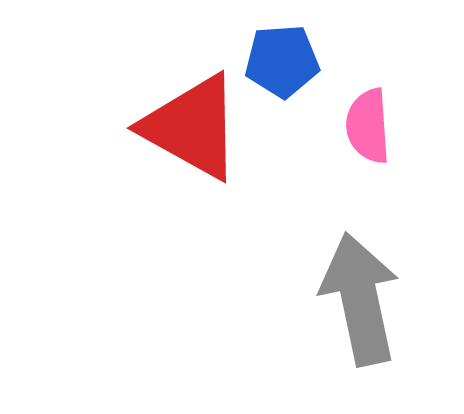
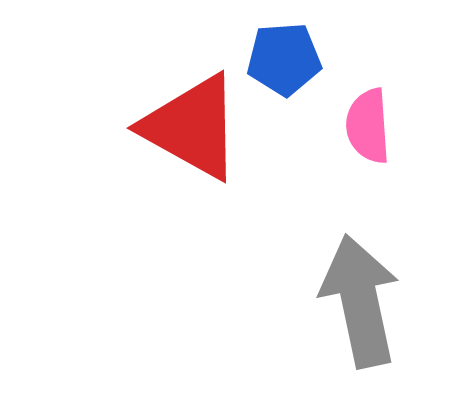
blue pentagon: moved 2 px right, 2 px up
gray arrow: moved 2 px down
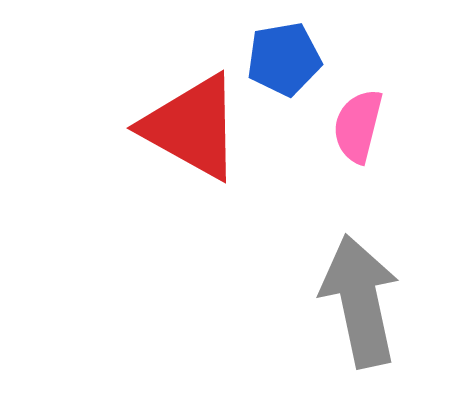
blue pentagon: rotated 6 degrees counterclockwise
pink semicircle: moved 10 px left; rotated 18 degrees clockwise
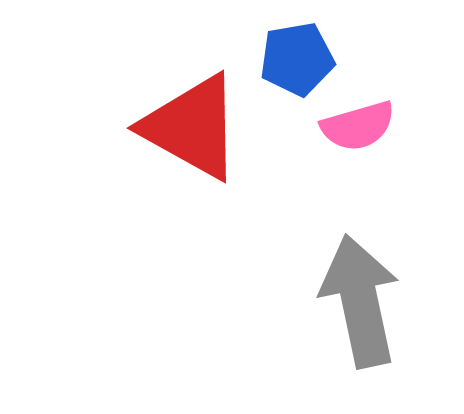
blue pentagon: moved 13 px right
pink semicircle: rotated 120 degrees counterclockwise
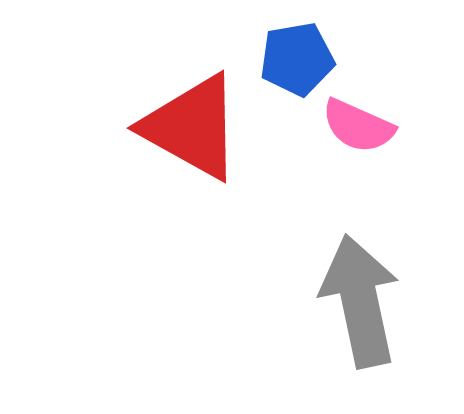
pink semicircle: rotated 40 degrees clockwise
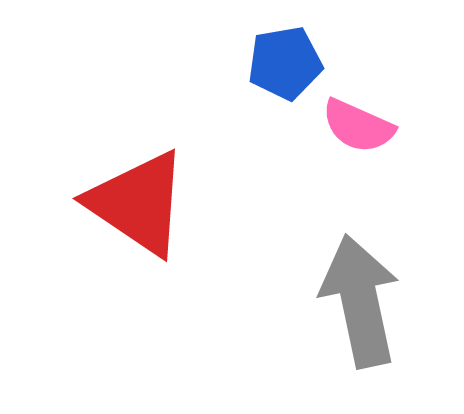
blue pentagon: moved 12 px left, 4 px down
red triangle: moved 54 px left, 76 px down; rotated 5 degrees clockwise
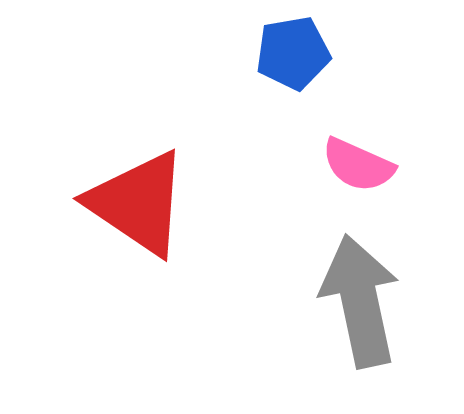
blue pentagon: moved 8 px right, 10 px up
pink semicircle: moved 39 px down
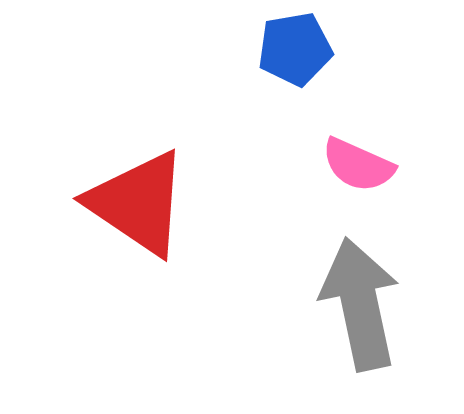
blue pentagon: moved 2 px right, 4 px up
gray arrow: moved 3 px down
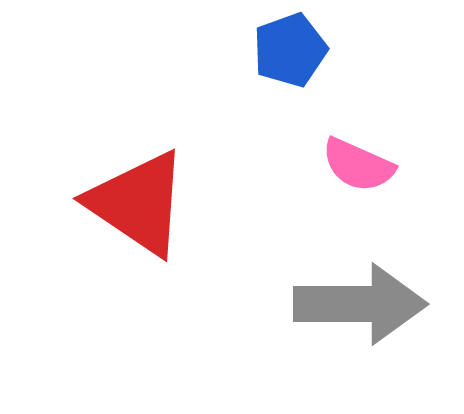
blue pentagon: moved 5 px left, 1 px down; rotated 10 degrees counterclockwise
gray arrow: rotated 102 degrees clockwise
